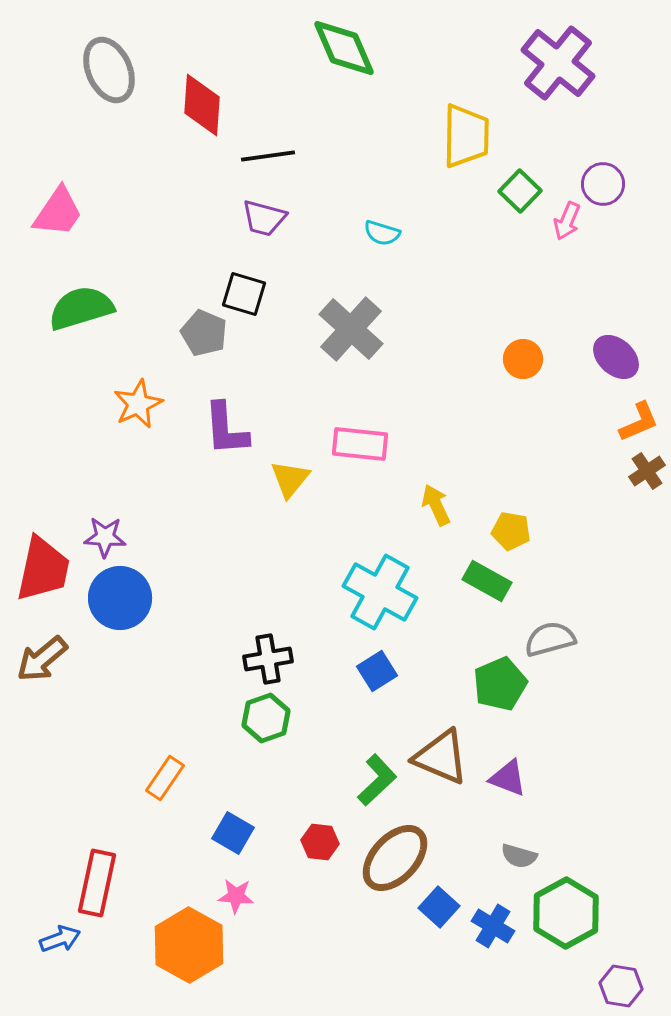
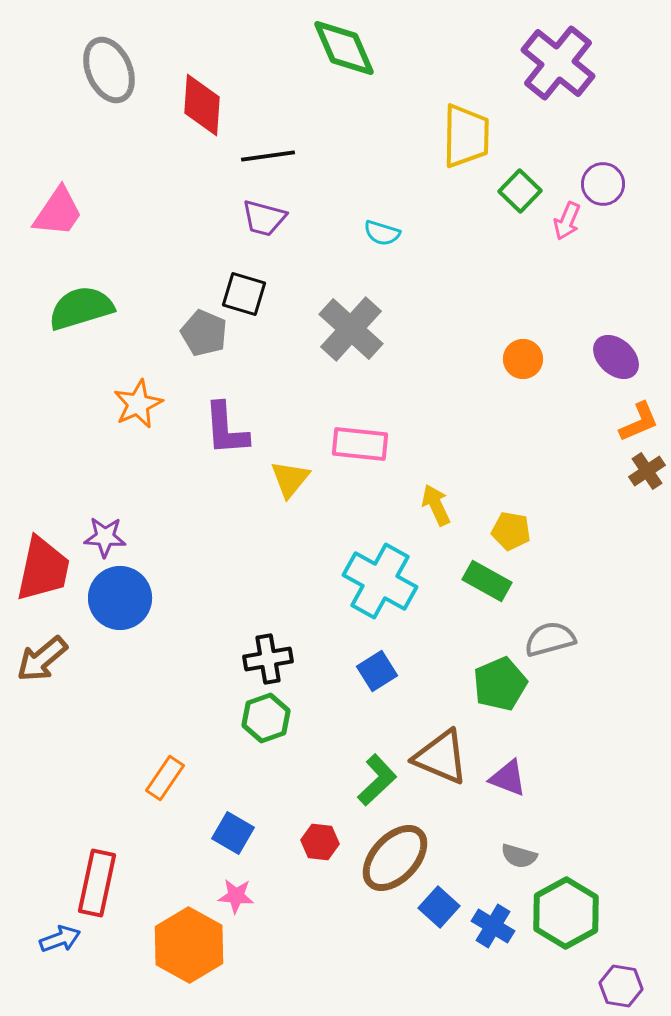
cyan cross at (380, 592): moved 11 px up
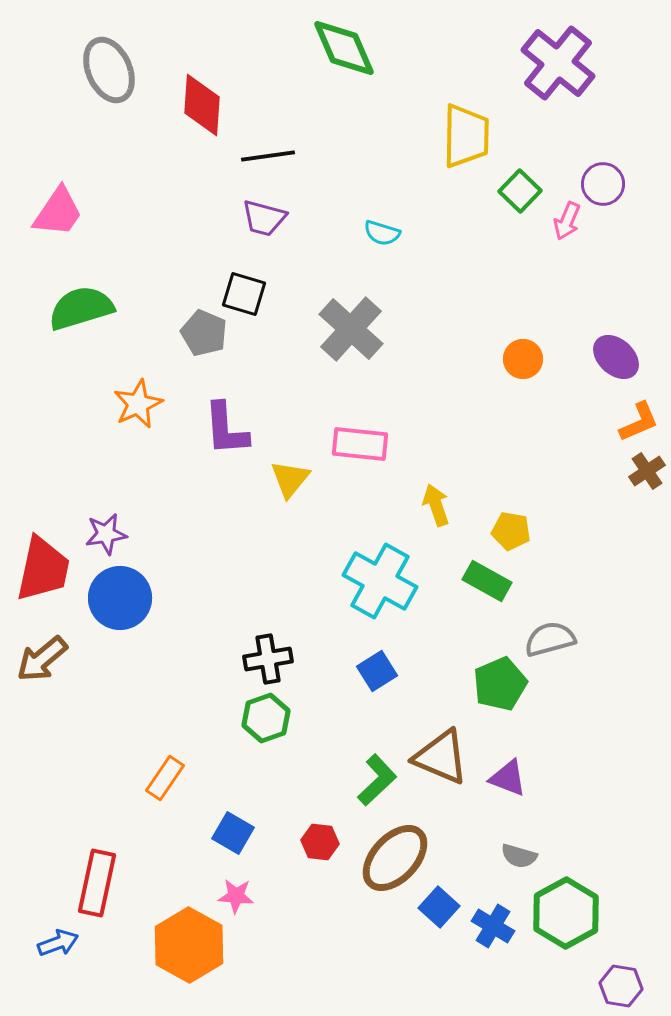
yellow arrow at (436, 505): rotated 6 degrees clockwise
purple star at (105, 537): moved 1 px right, 3 px up; rotated 12 degrees counterclockwise
blue arrow at (60, 939): moved 2 px left, 4 px down
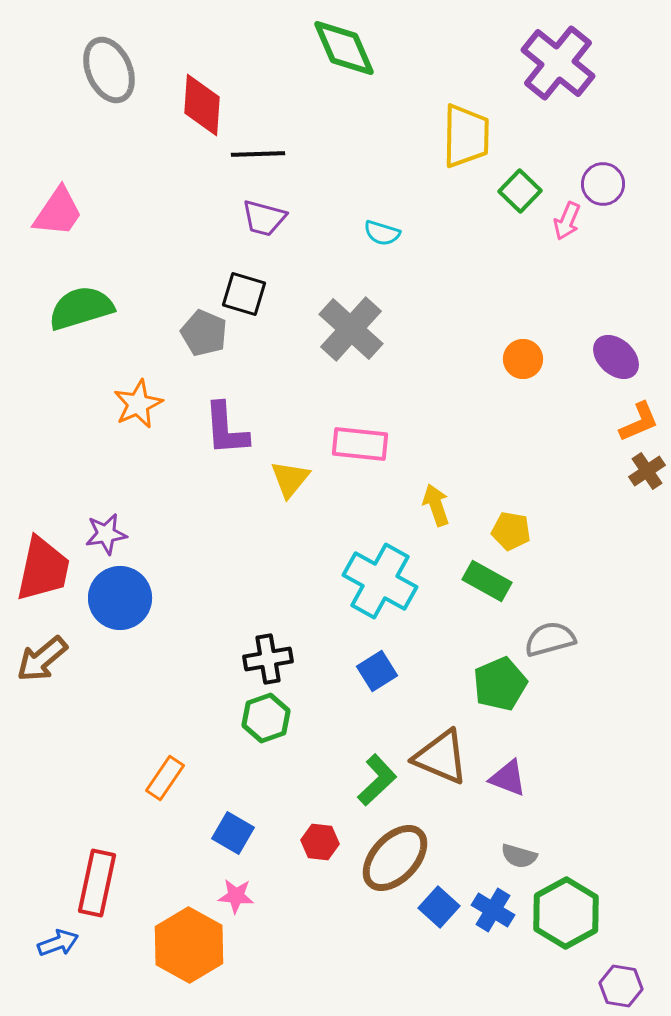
black line at (268, 156): moved 10 px left, 2 px up; rotated 6 degrees clockwise
blue cross at (493, 926): moved 16 px up
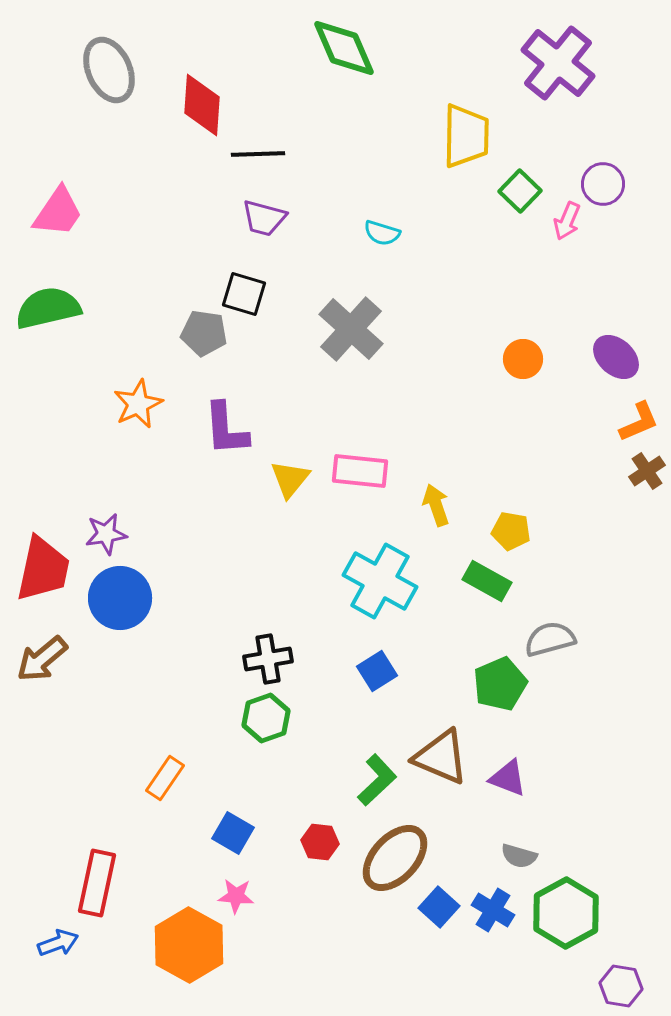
green semicircle at (81, 308): moved 33 px left; rotated 4 degrees clockwise
gray pentagon at (204, 333): rotated 15 degrees counterclockwise
pink rectangle at (360, 444): moved 27 px down
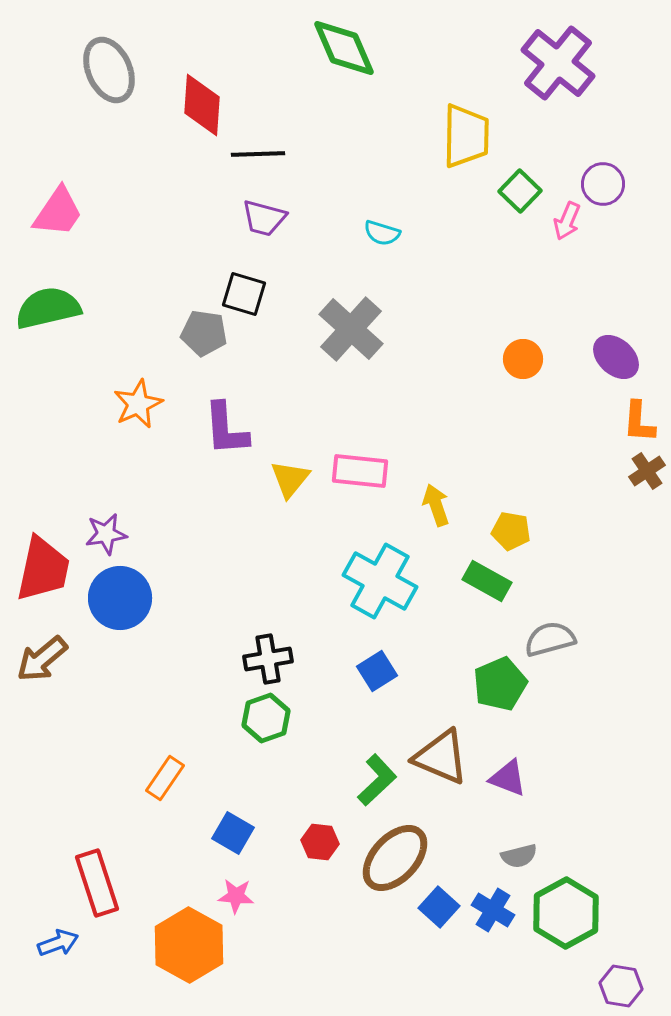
orange L-shape at (639, 422): rotated 117 degrees clockwise
gray semicircle at (519, 856): rotated 30 degrees counterclockwise
red rectangle at (97, 883): rotated 30 degrees counterclockwise
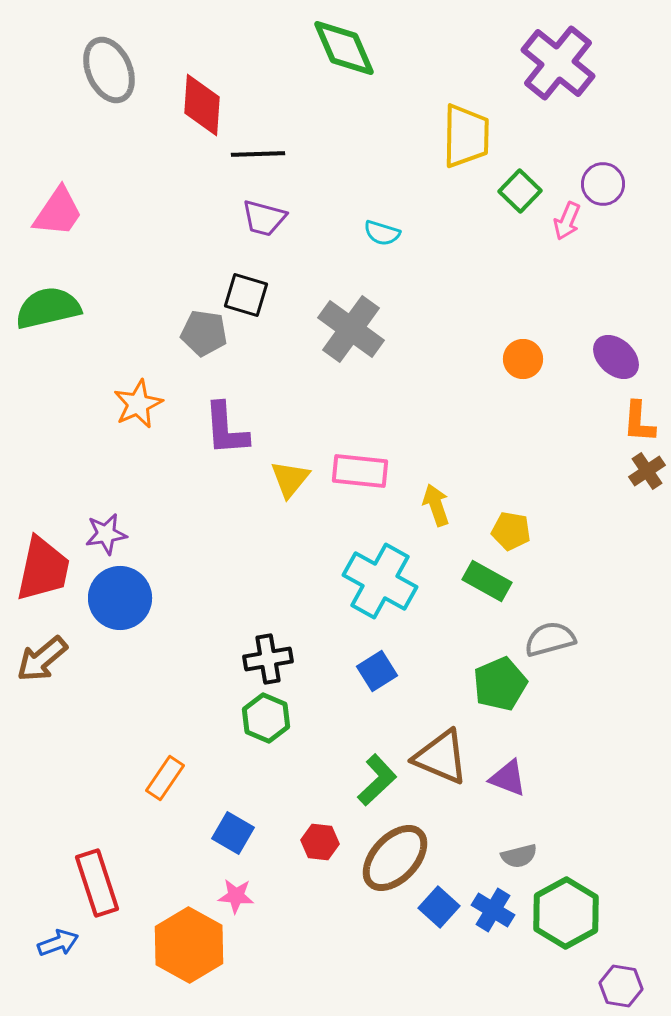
black square at (244, 294): moved 2 px right, 1 px down
gray cross at (351, 329): rotated 6 degrees counterclockwise
green hexagon at (266, 718): rotated 18 degrees counterclockwise
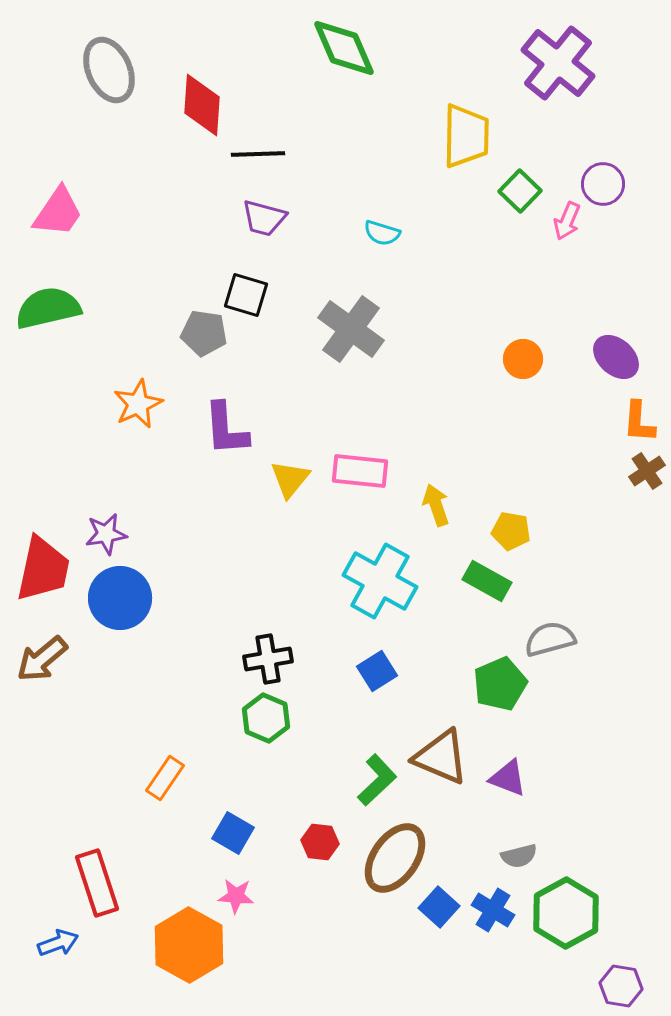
brown ellipse at (395, 858): rotated 8 degrees counterclockwise
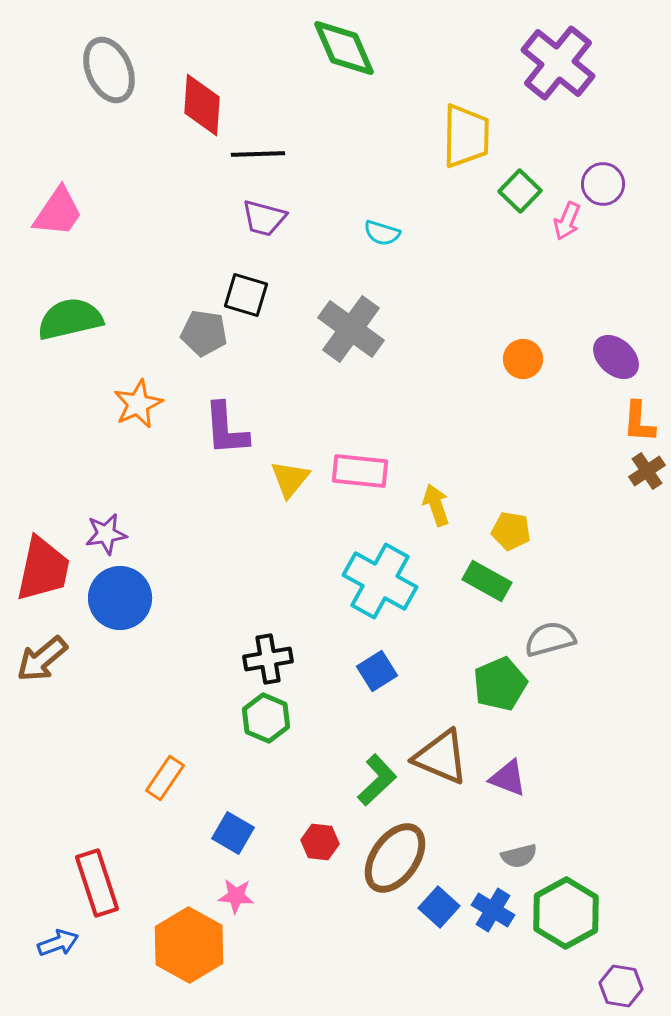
green semicircle at (48, 308): moved 22 px right, 11 px down
